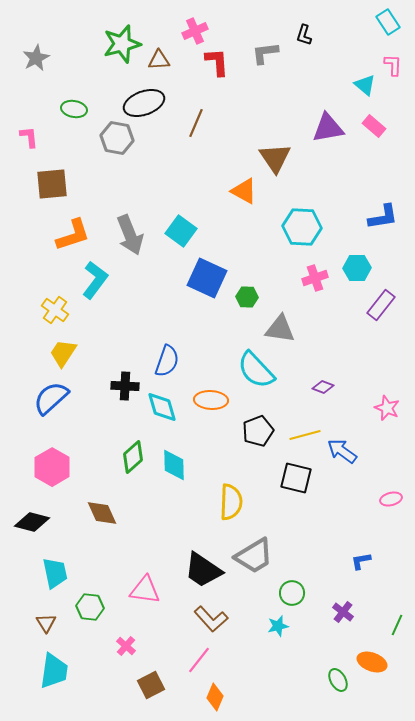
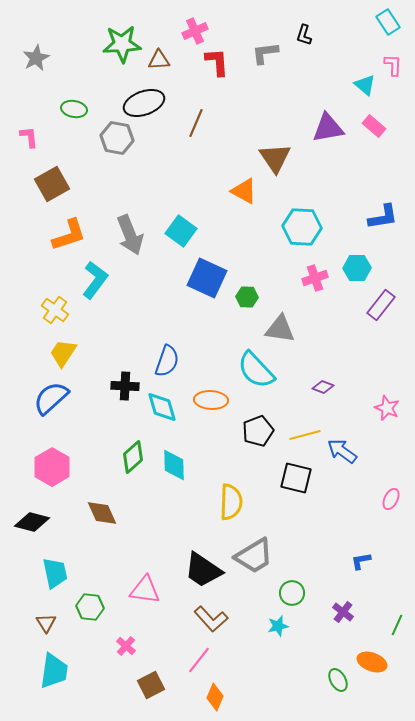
green star at (122, 44): rotated 12 degrees clockwise
brown square at (52, 184): rotated 24 degrees counterclockwise
orange L-shape at (73, 235): moved 4 px left
pink ellipse at (391, 499): rotated 50 degrees counterclockwise
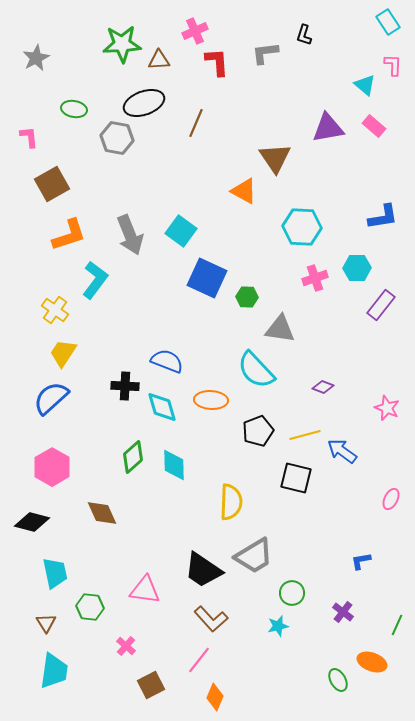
blue semicircle at (167, 361): rotated 88 degrees counterclockwise
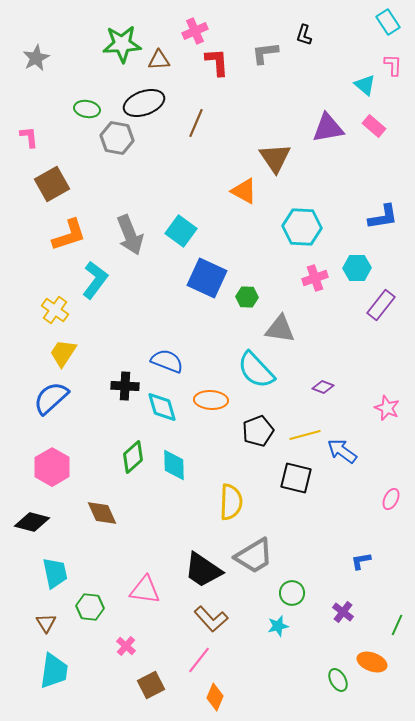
green ellipse at (74, 109): moved 13 px right
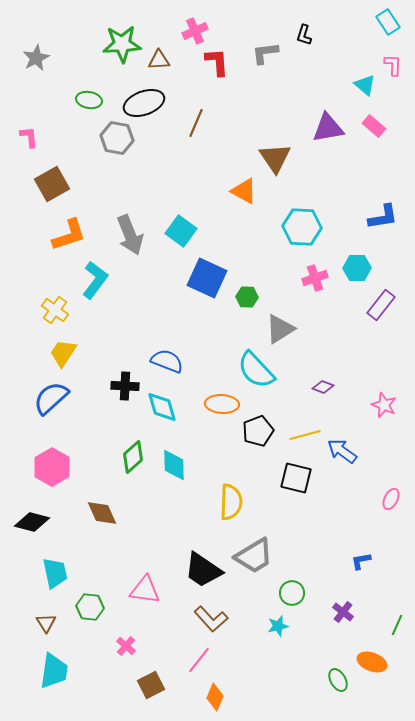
green ellipse at (87, 109): moved 2 px right, 9 px up
gray triangle at (280, 329): rotated 40 degrees counterclockwise
orange ellipse at (211, 400): moved 11 px right, 4 px down
pink star at (387, 408): moved 3 px left, 3 px up
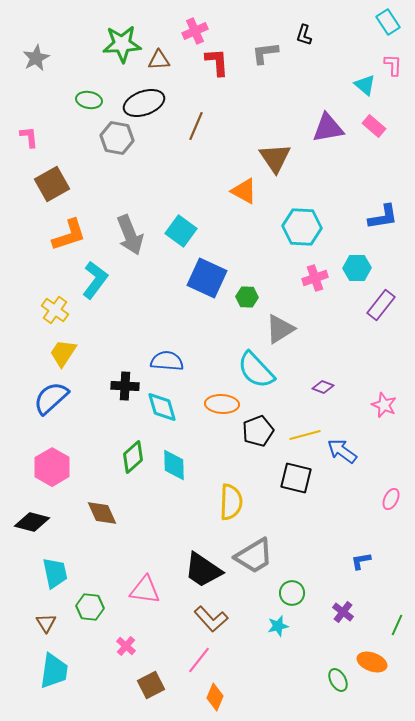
brown line at (196, 123): moved 3 px down
blue semicircle at (167, 361): rotated 16 degrees counterclockwise
